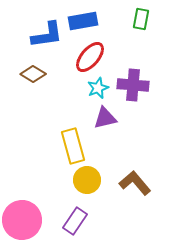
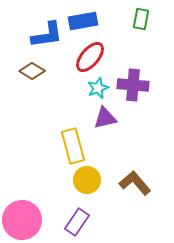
brown diamond: moved 1 px left, 3 px up
purple rectangle: moved 2 px right, 1 px down
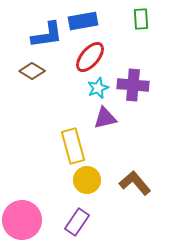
green rectangle: rotated 15 degrees counterclockwise
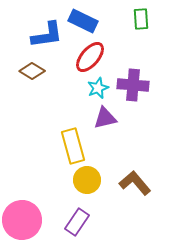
blue rectangle: rotated 36 degrees clockwise
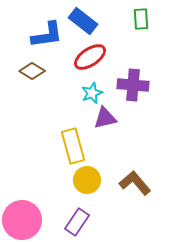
blue rectangle: rotated 12 degrees clockwise
red ellipse: rotated 16 degrees clockwise
cyan star: moved 6 px left, 5 px down
